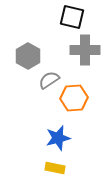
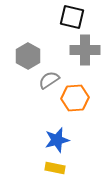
orange hexagon: moved 1 px right
blue star: moved 1 px left, 2 px down
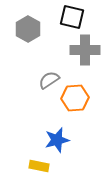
gray hexagon: moved 27 px up
yellow rectangle: moved 16 px left, 2 px up
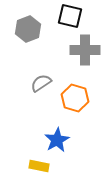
black square: moved 2 px left, 1 px up
gray hexagon: rotated 10 degrees clockwise
gray semicircle: moved 8 px left, 3 px down
orange hexagon: rotated 20 degrees clockwise
blue star: rotated 15 degrees counterclockwise
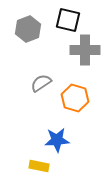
black square: moved 2 px left, 4 px down
blue star: rotated 25 degrees clockwise
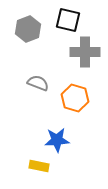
gray cross: moved 2 px down
gray semicircle: moved 3 px left; rotated 55 degrees clockwise
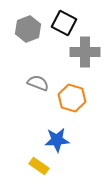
black square: moved 4 px left, 3 px down; rotated 15 degrees clockwise
orange hexagon: moved 3 px left
yellow rectangle: rotated 24 degrees clockwise
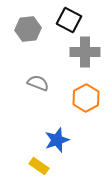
black square: moved 5 px right, 3 px up
gray hexagon: rotated 15 degrees clockwise
orange hexagon: moved 14 px right; rotated 16 degrees clockwise
blue star: rotated 15 degrees counterclockwise
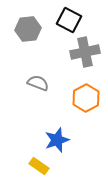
gray cross: rotated 12 degrees counterclockwise
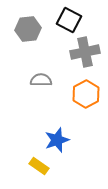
gray semicircle: moved 3 px right, 3 px up; rotated 20 degrees counterclockwise
orange hexagon: moved 4 px up
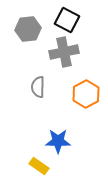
black square: moved 2 px left
gray cross: moved 21 px left
gray semicircle: moved 3 px left, 7 px down; rotated 90 degrees counterclockwise
blue star: moved 1 px right, 1 px down; rotated 20 degrees clockwise
